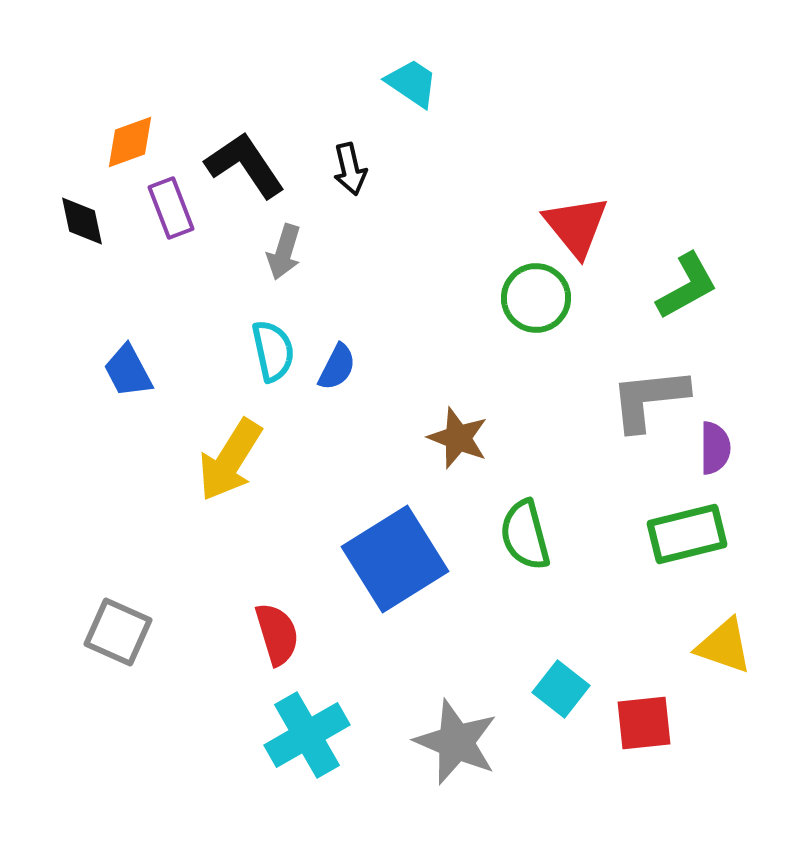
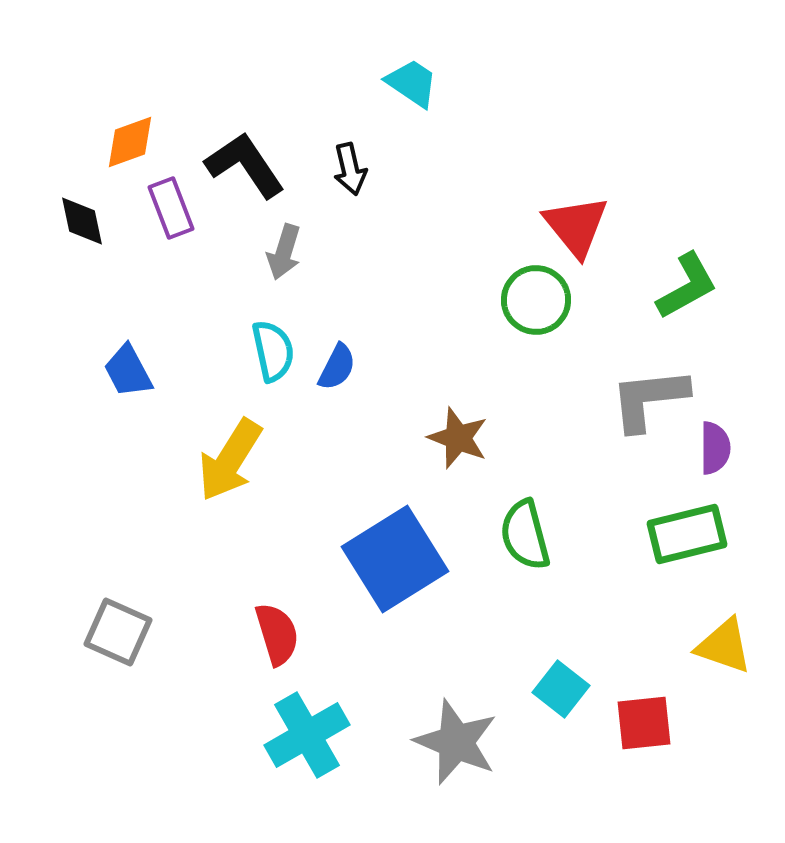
green circle: moved 2 px down
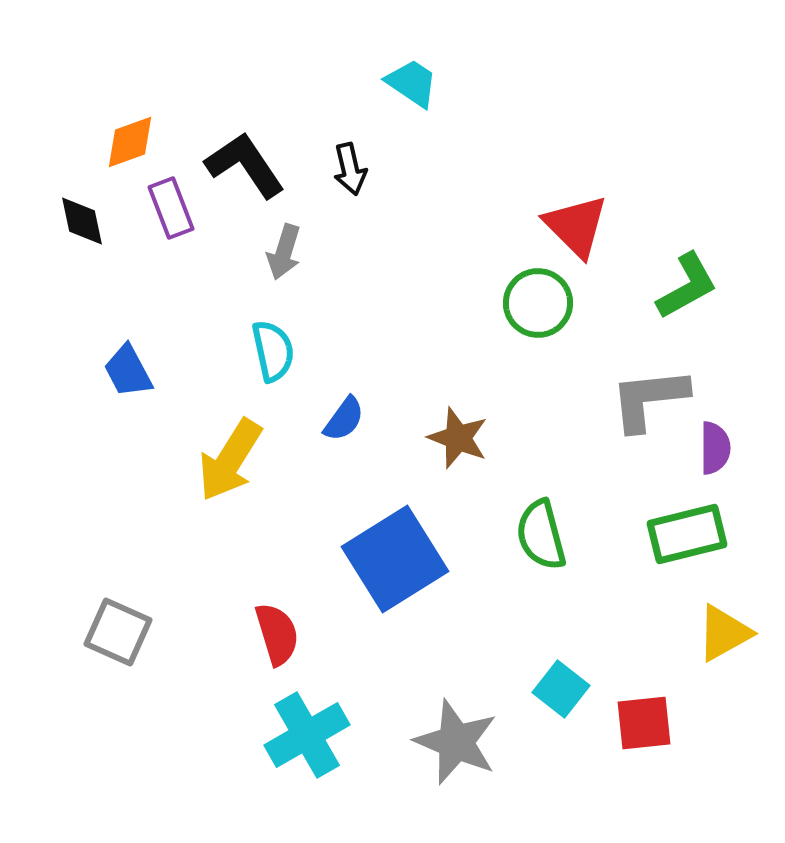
red triangle: rotated 6 degrees counterclockwise
green circle: moved 2 px right, 3 px down
blue semicircle: moved 7 px right, 52 px down; rotated 9 degrees clockwise
green semicircle: moved 16 px right
yellow triangle: moved 13 px up; rotated 48 degrees counterclockwise
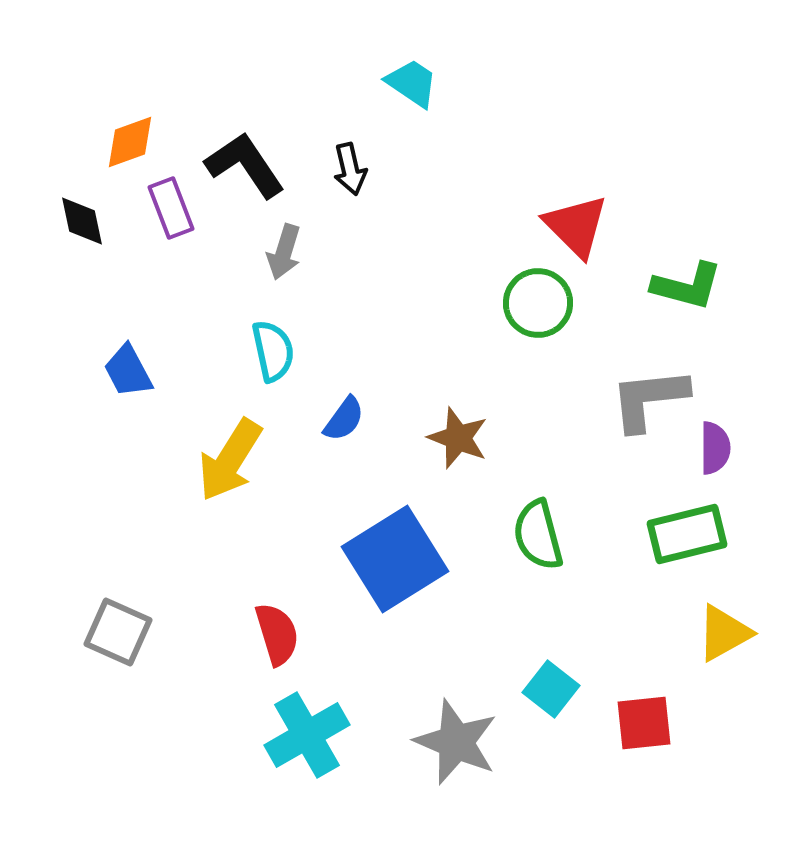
green L-shape: rotated 44 degrees clockwise
green semicircle: moved 3 px left
cyan square: moved 10 px left
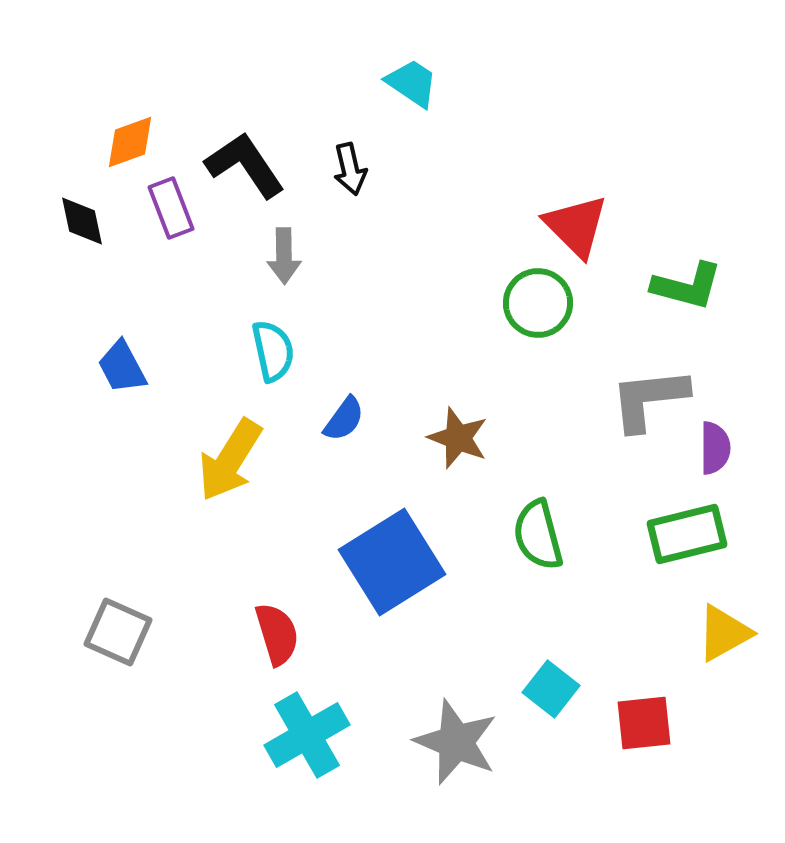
gray arrow: moved 4 px down; rotated 18 degrees counterclockwise
blue trapezoid: moved 6 px left, 4 px up
blue square: moved 3 px left, 3 px down
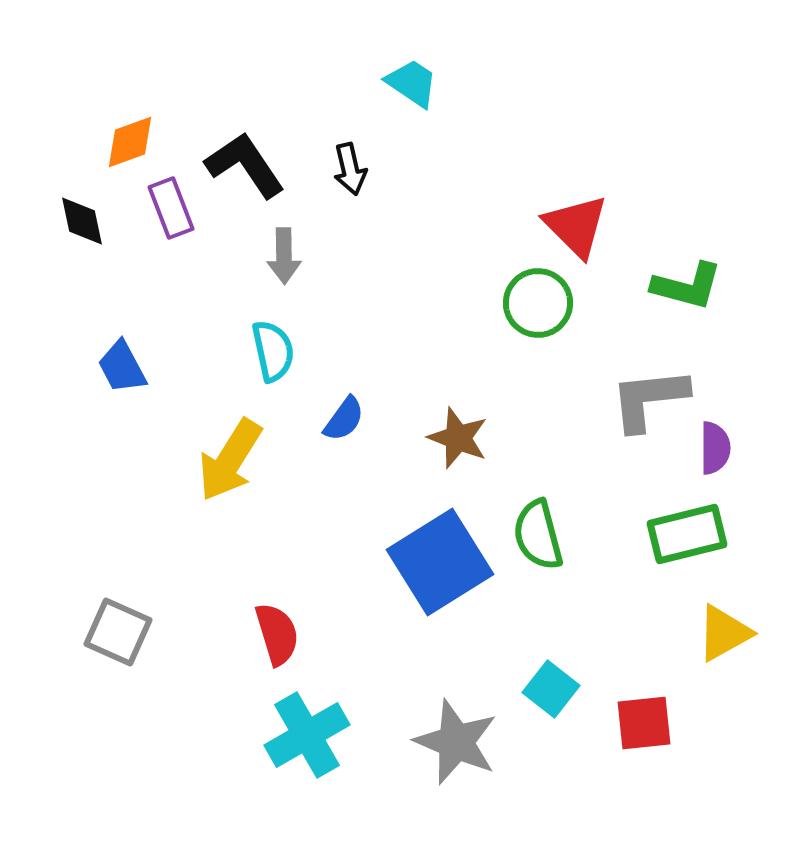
blue square: moved 48 px right
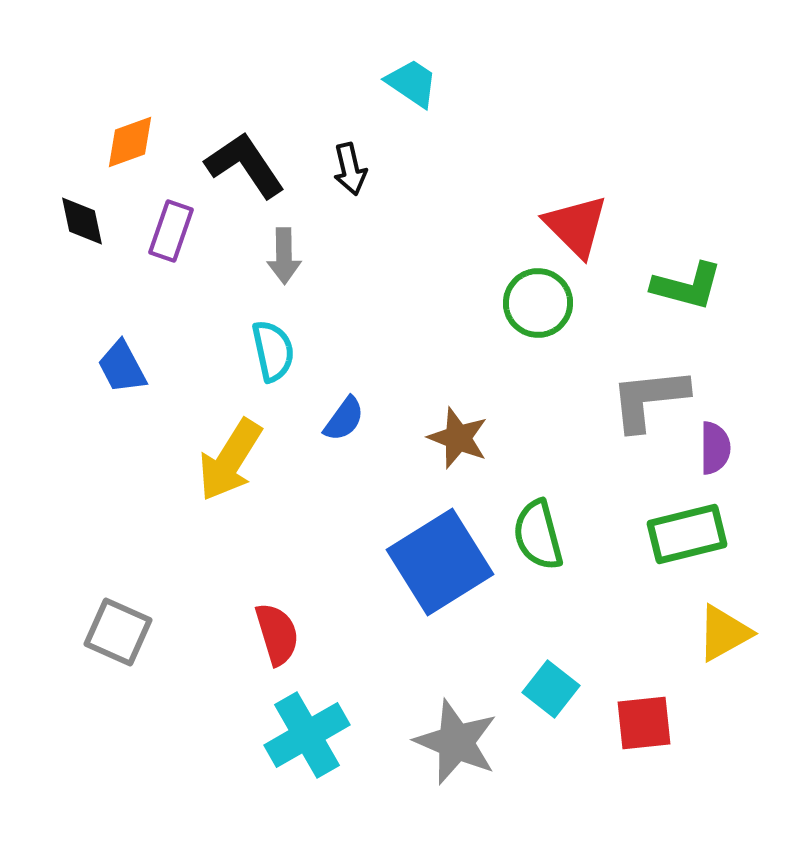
purple rectangle: moved 23 px down; rotated 40 degrees clockwise
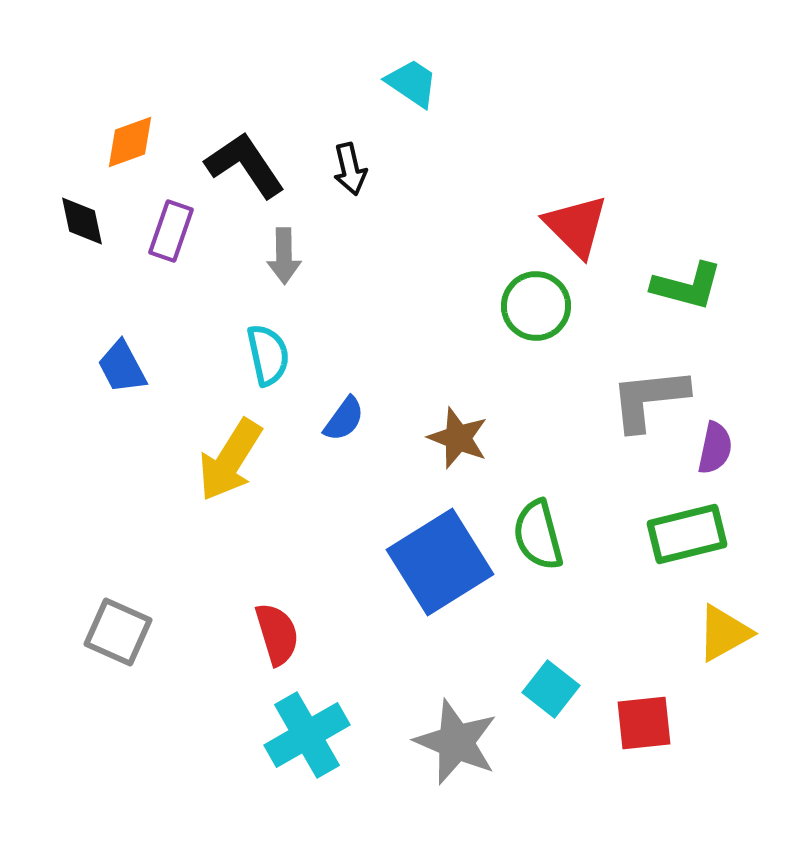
green circle: moved 2 px left, 3 px down
cyan semicircle: moved 5 px left, 4 px down
purple semicircle: rotated 12 degrees clockwise
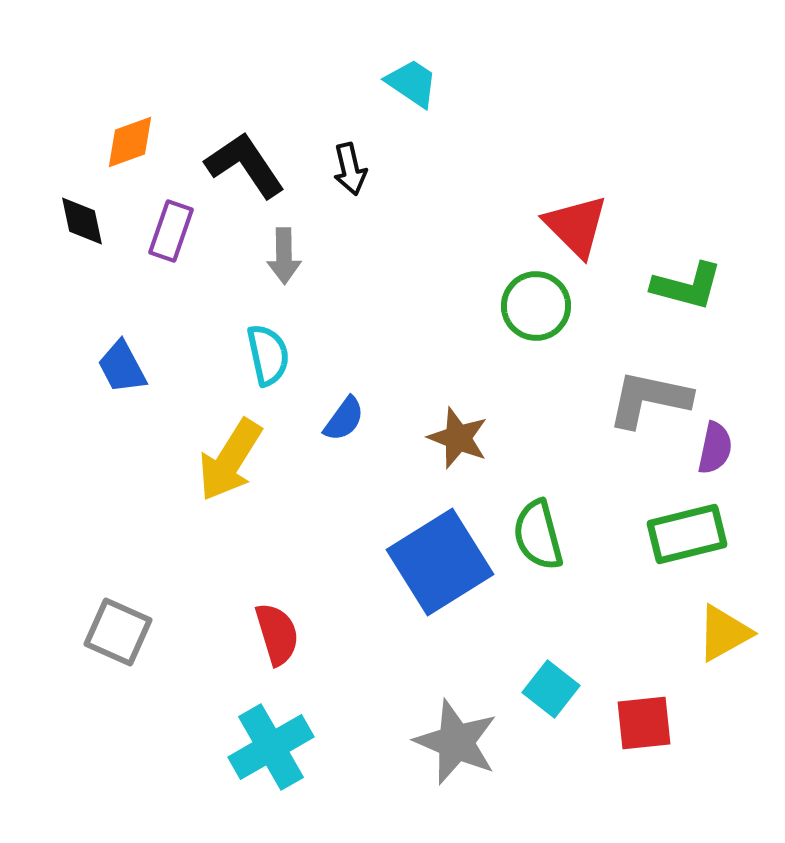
gray L-shape: rotated 18 degrees clockwise
cyan cross: moved 36 px left, 12 px down
